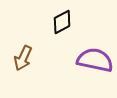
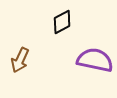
brown arrow: moved 3 px left, 2 px down
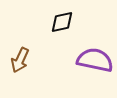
black diamond: rotated 15 degrees clockwise
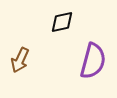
purple semicircle: moved 2 px left, 1 px down; rotated 93 degrees clockwise
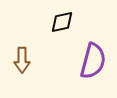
brown arrow: moved 2 px right; rotated 25 degrees counterclockwise
